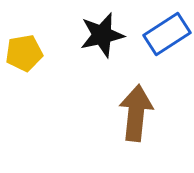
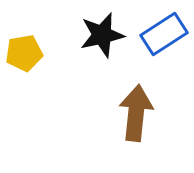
blue rectangle: moved 3 px left
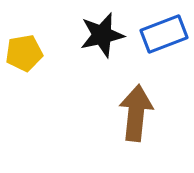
blue rectangle: rotated 12 degrees clockwise
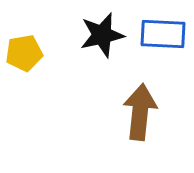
blue rectangle: moved 1 px left; rotated 24 degrees clockwise
brown arrow: moved 4 px right, 1 px up
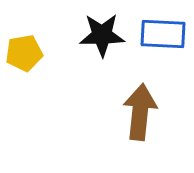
black star: rotated 12 degrees clockwise
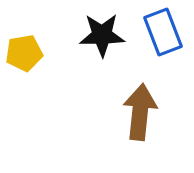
blue rectangle: moved 2 px up; rotated 66 degrees clockwise
